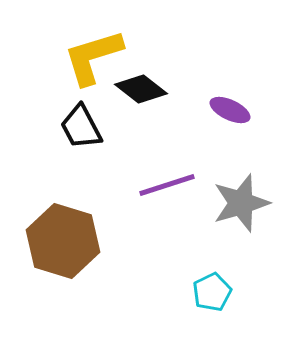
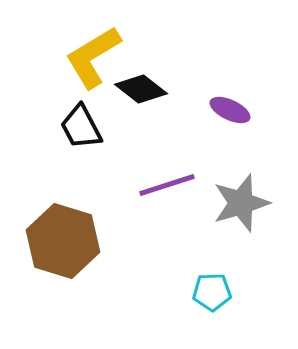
yellow L-shape: rotated 14 degrees counterclockwise
cyan pentagon: rotated 24 degrees clockwise
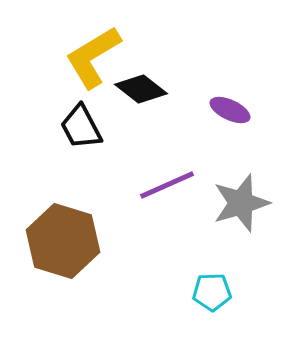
purple line: rotated 6 degrees counterclockwise
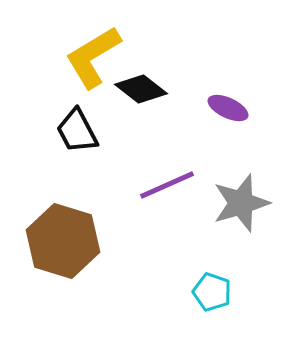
purple ellipse: moved 2 px left, 2 px up
black trapezoid: moved 4 px left, 4 px down
cyan pentagon: rotated 21 degrees clockwise
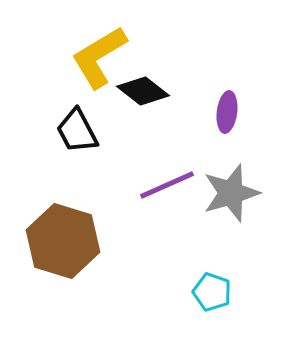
yellow L-shape: moved 6 px right
black diamond: moved 2 px right, 2 px down
purple ellipse: moved 1 px left, 4 px down; rotated 72 degrees clockwise
gray star: moved 10 px left, 10 px up
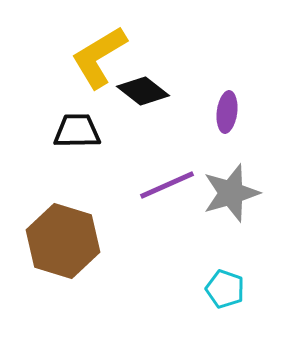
black trapezoid: rotated 117 degrees clockwise
cyan pentagon: moved 13 px right, 3 px up
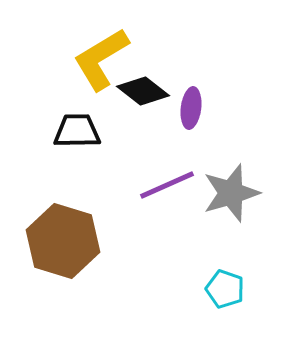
yellow L-shape: moved 2 px right, 2 px down
purple ellipse: moved 36 px left, 4 px up
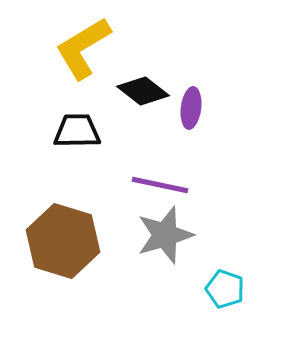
yellow L-shape: moved 18 px left, 11 px up
purple line: moved 7 px left; rotated 36 degrees clockwise
gray star: moved 66 px left, 42 px down
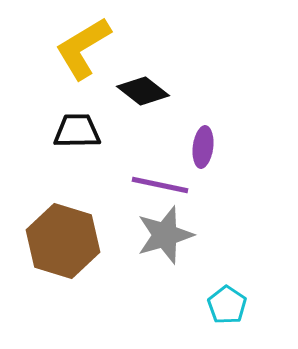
purple ellipse: moved 12 px right, 39 px down
cyan pentagon: moved 2 px right, 16 px down; rotated 15 degrees clockwise
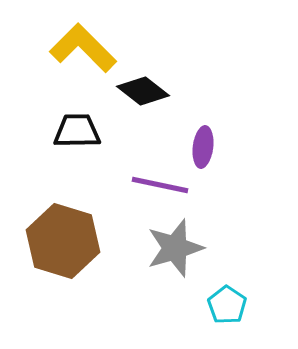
yellow L-shape: rotated 76 degrees clockwise
gray star: moved 10 px right, 13 px down
